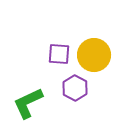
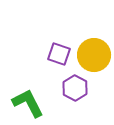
purple square: rotated 15 degrees clockwise
green L-shape: rotated 88 degrees clockwise
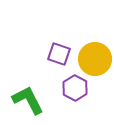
yellow circle: moved 1 px right, 4 px down
green L-shape: moved 3 px up
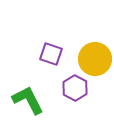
purple square: moved 8 px left
